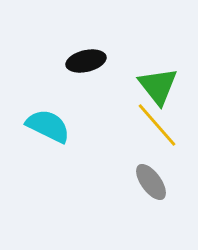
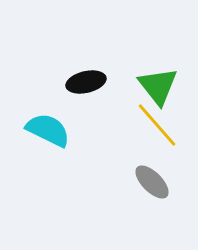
black ellipse: moved 21 px down
cyan semicircle: moved 4 px down
gray ellipse: moved 1 px right; rotated 9 degrees counterclockwise
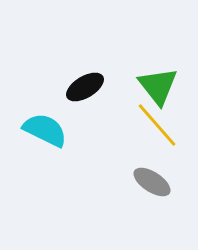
black ellipse: moved 1 px left, 5 px down; rotated 18 degrees counterclockwise
cyan semicircle: moved 3 px left
gray ellipse: rotated 12 degrees counterclockwise
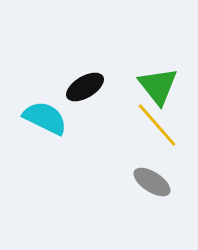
cyan semicircle: moved 12 px up
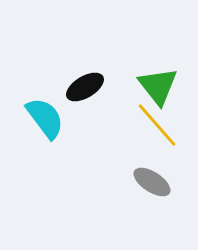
cyan semicircle: rotated 27 degrees clockwise
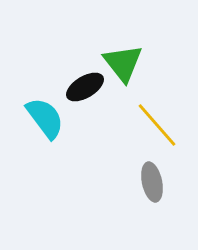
green triangle: moved 35 px left, 23 px up
gray ellipse: rotated 45 degrees clockwise
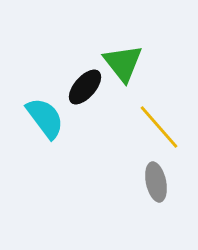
black ellipse: rotated 18 degrees counterclockwise
yellow line: moved 2 px right, 2 px down
gray ellipse: moved 4 px right
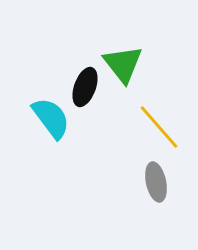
green triangle: moved 1 px down
black ellipse: rotated 21 degrees counterclockwise
cyan semicircle: moved 6 px right
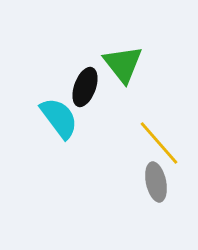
cyan semicircle: moved 8 px right
yellow line: moved 16 px down
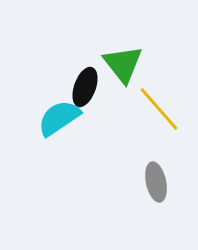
cyan semicircle: rotated 87 degrees counterclockwise
yellow line: moved 34 px up
